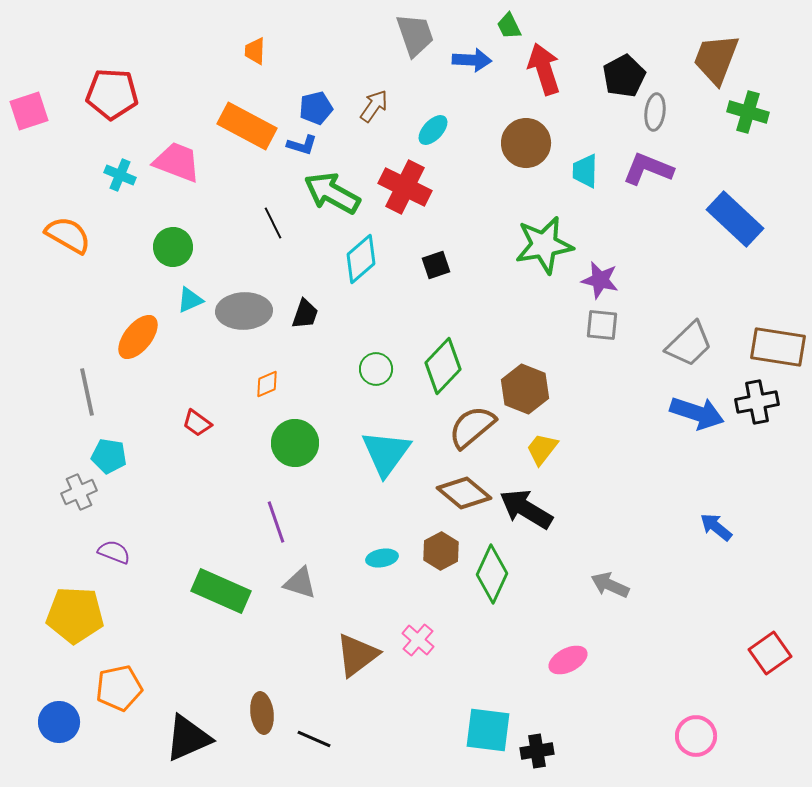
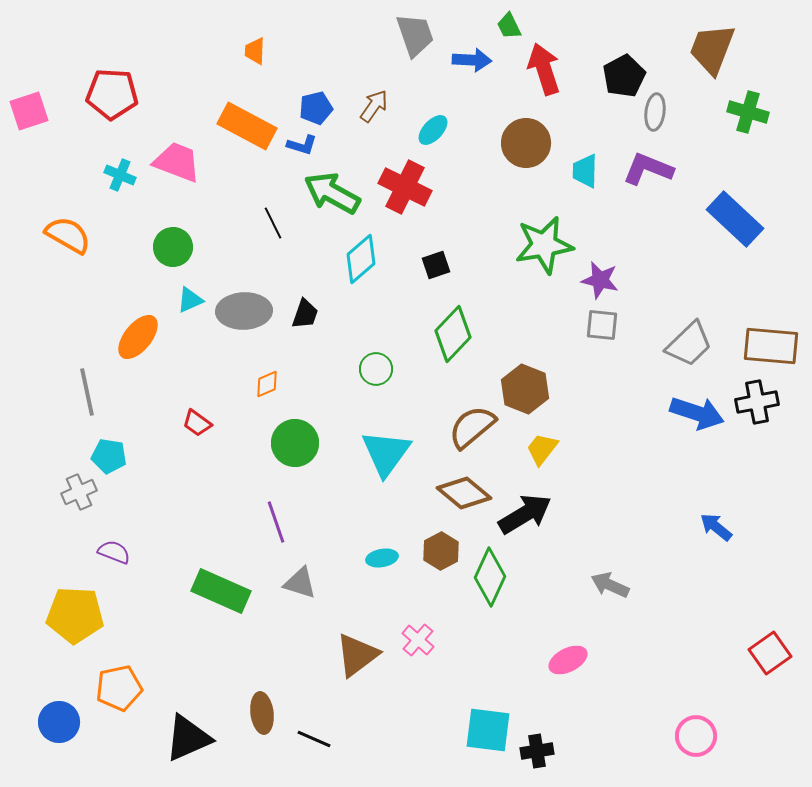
brown trapezoid at (716, 59): moved 4 px left, 10 px up
brown rectangle at (778, 347): moved 7 px left, 1 px up; rotated 4 degrees counterclockwise
green diamond at (443, 366): moved 10 px right, 32 px up
black arrow at (526, 509): moved 1 px left, 5 px down; rotated 118 degrees clockwise
green diamond at (492, 574): moved 2 px left, 3 px down
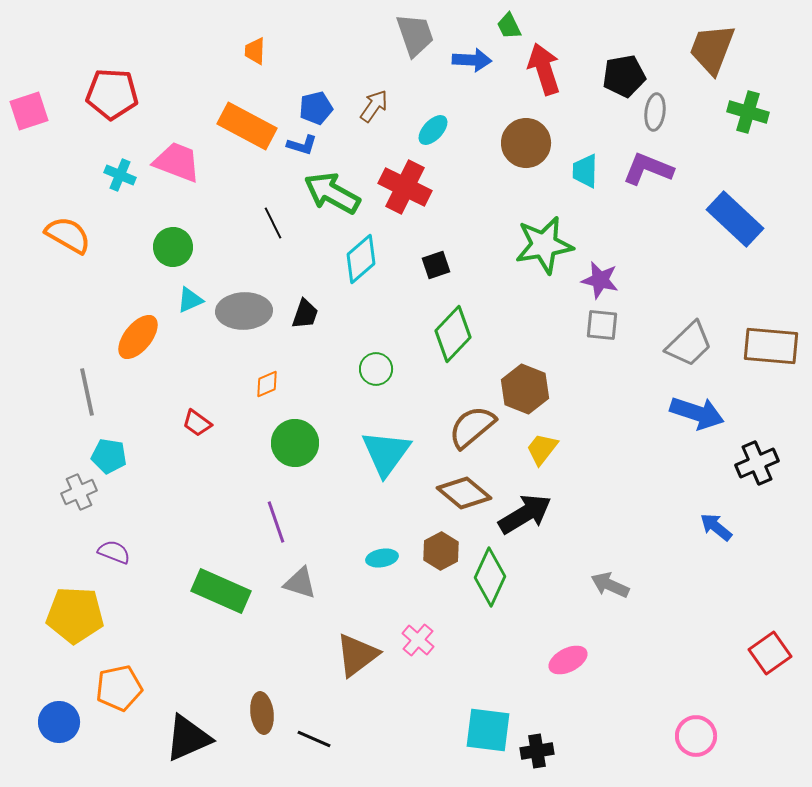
black pentagon at (624, 76): rotated 18 degrees clockwise
black cross at (757, 402): moved 61 px down; rotated 12 degrees counterclockwise
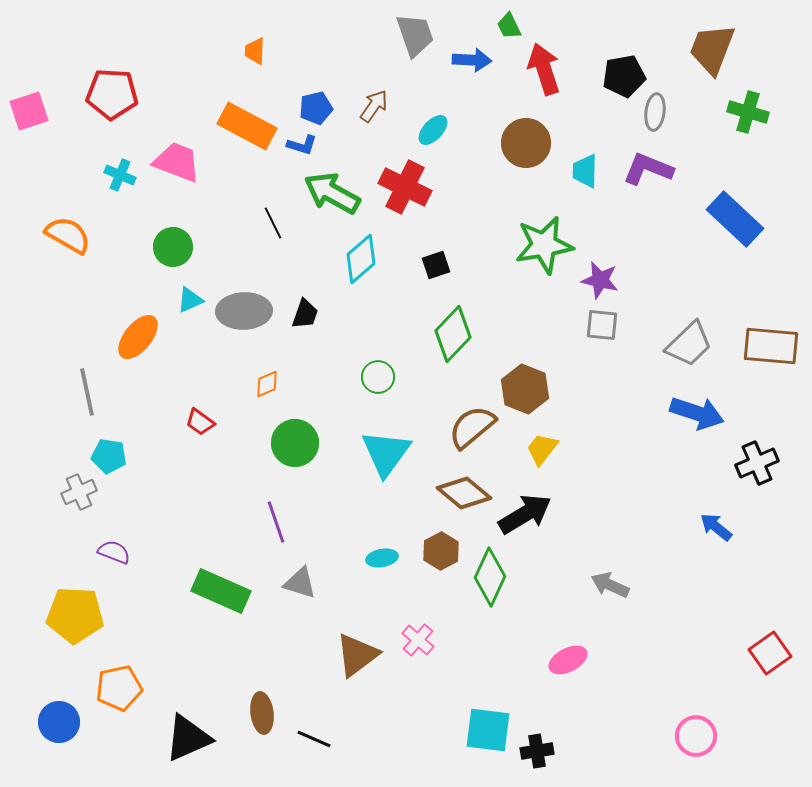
green circle at (376, 369): moved 2 px right, 8 px down
red trapezoid at (197, 423): moved 3 px right, 1 px up
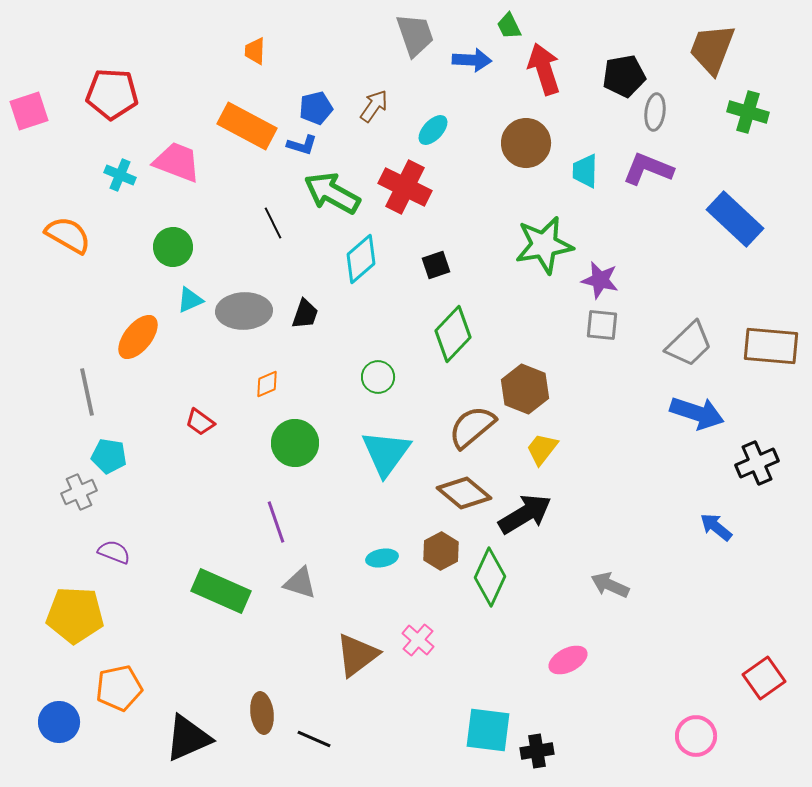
red square at (770, 653): moved 6 px left, 25 px down
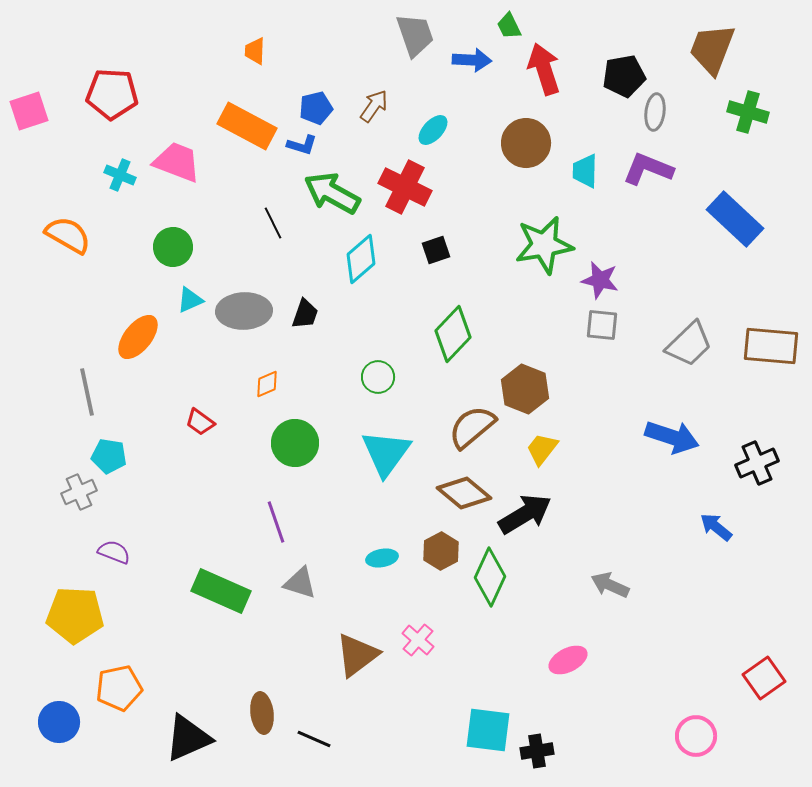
black square at (436, 265): moved 15 px up
blue arrow at (697, 413): moved 25 px left, 24 px down
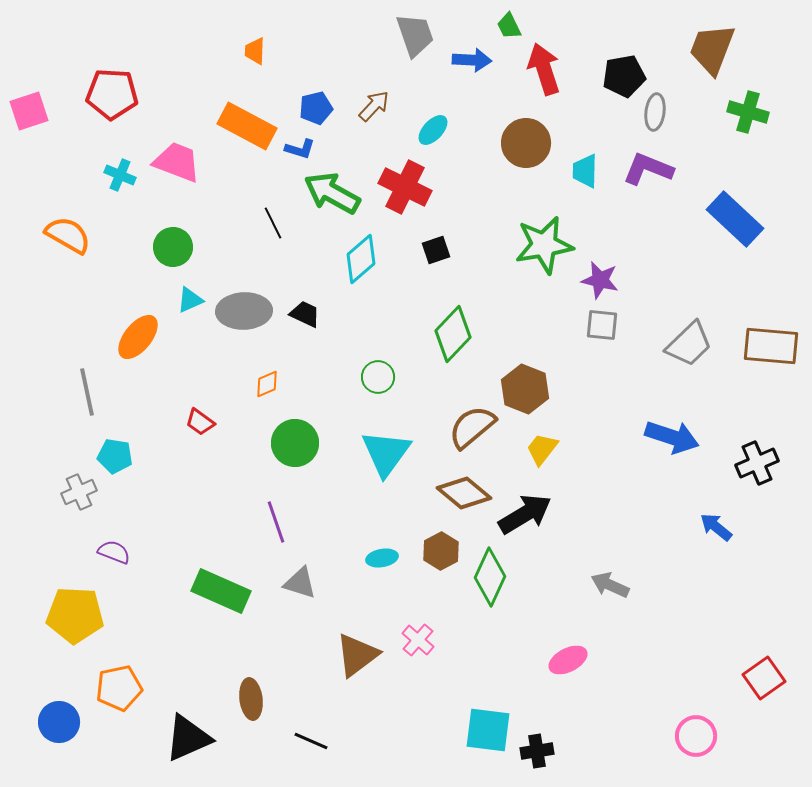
brown arrow at (374, 106): rotated 8 degrees clockwise
blue L-shape at (302, 145): moved 2 px left, 4 px down
black trapezoid at (305, 314): rotated 84 degrees counterclockwise
cyan pentagon at (109, 456): moved 6 px right
brown ellipse at (262, 713): moved 11 px left, 14 px up
black line at (314, 739): moved 3 px left, 2 px down
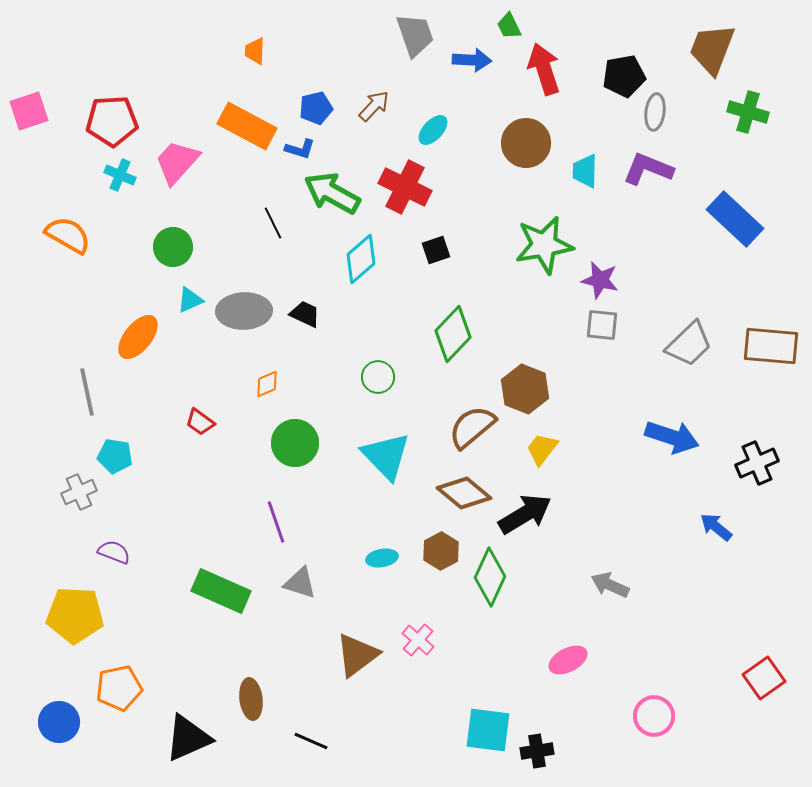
red pentagon at (112, 94): moved 27 px down; rotated 6 degrees counterclockwise
pink trapezoid at (177, 162): rotated 69 degrees counterclockwise
cyan triangle at (386, 453): moved 3 px down; rotated 20 degrees counterclockwise
pink circle at (696, 736): moved 42 px left, 20 px up
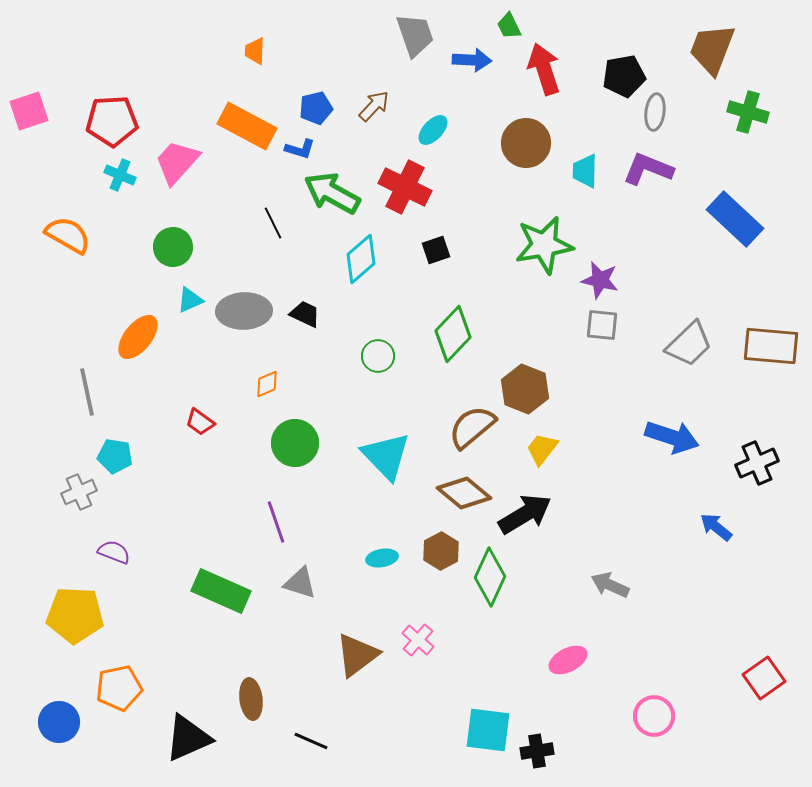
green circle at (378, 377): moved 21 px up
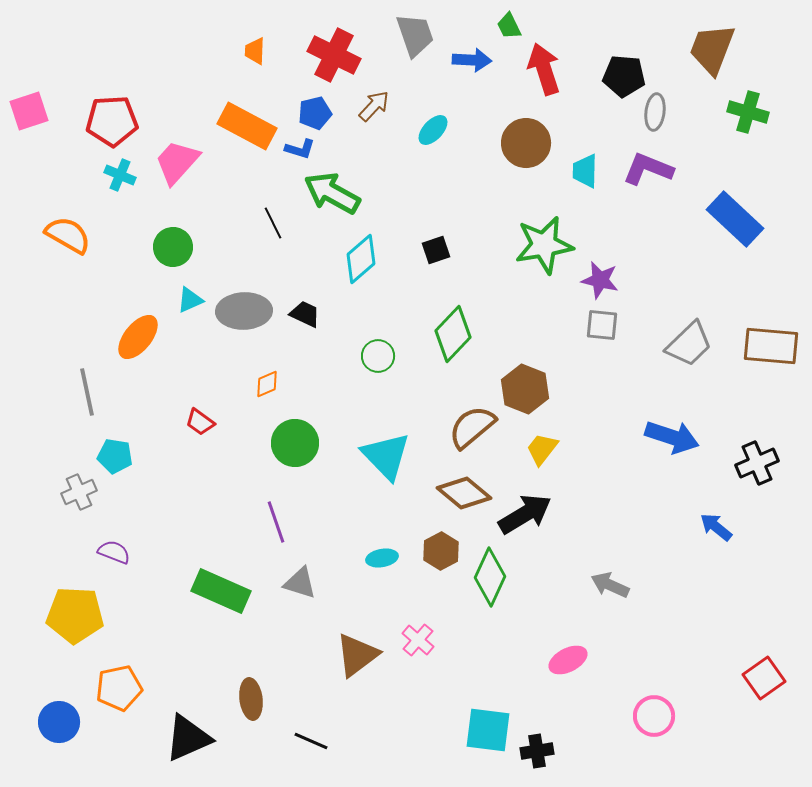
black pentagon at (624, 76): rotated 15 degrees clockwise
blue pentagon at (316, 108): moved 1 px left, 5 px down
red cross at (405, 187): moved 71 px left, 132 px up
